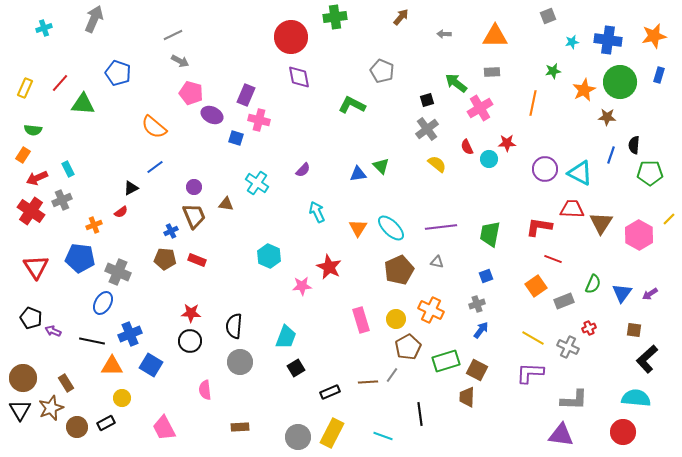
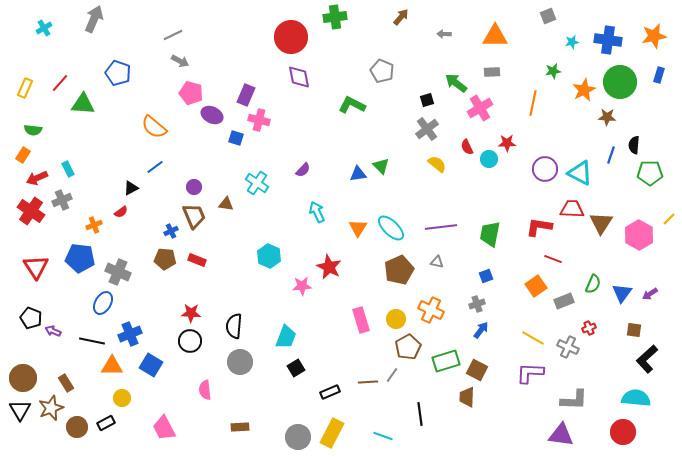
cyan cross at (44, 28): rotated 14 degrees counterclockwise
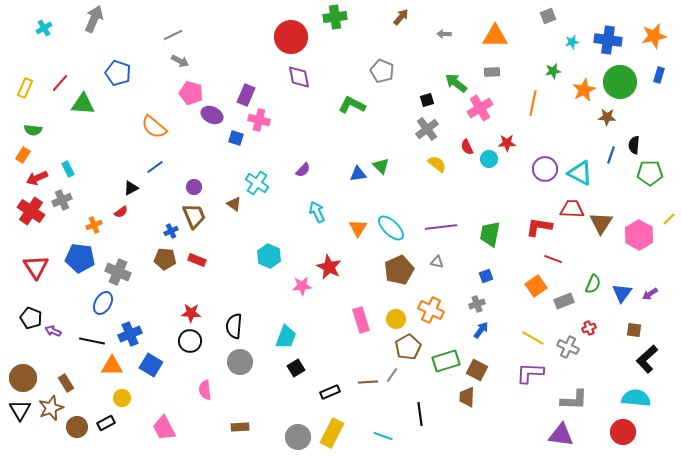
brown triangle at (226, 204): moved 8 px right; rotated 28 degrees clockwise
